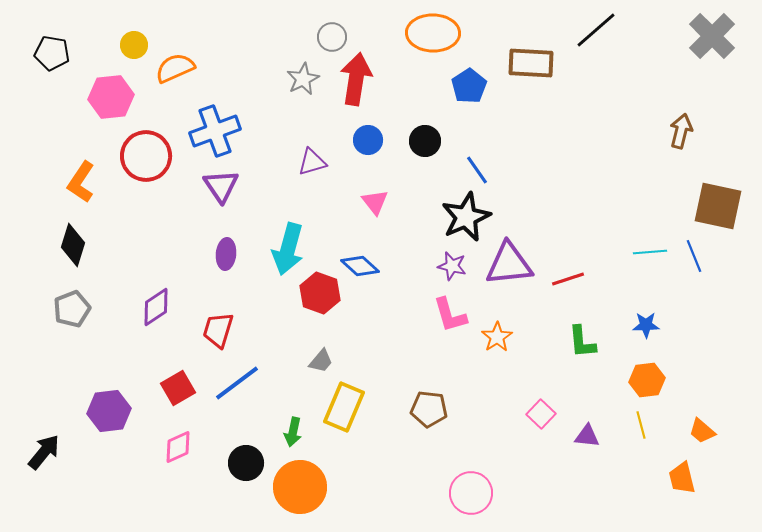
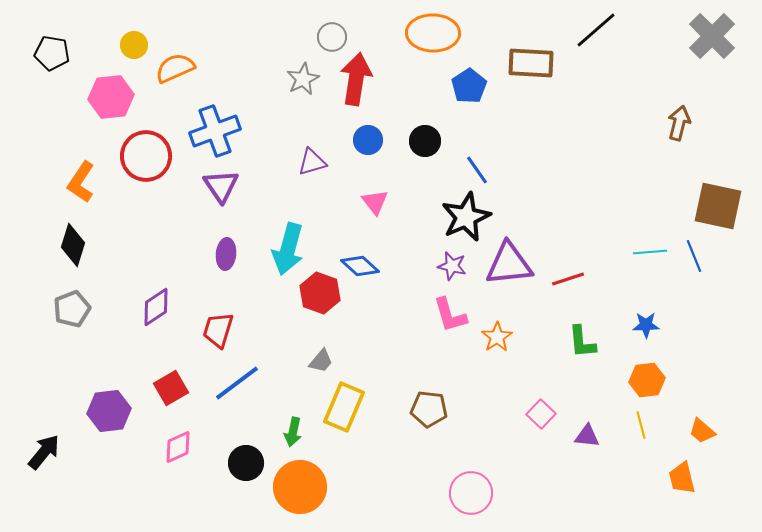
brown arrow at (681, 131): moved 2 px left, 8 px up
red square at (178, 388): moved 7 px left
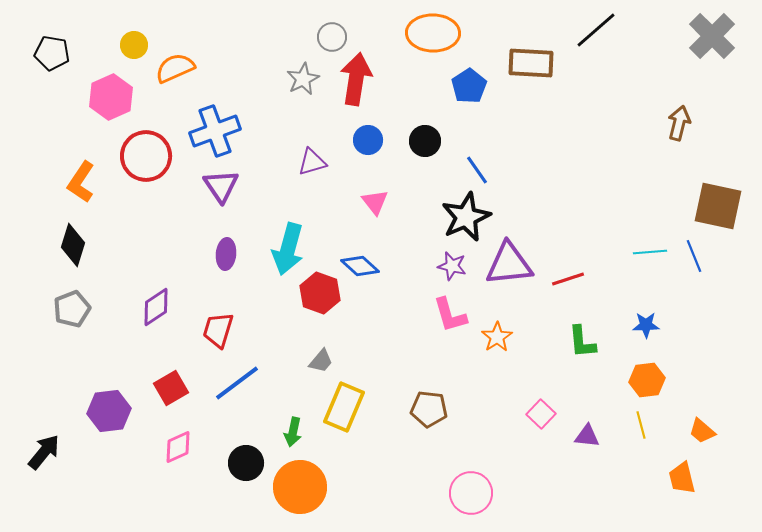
pink hexagon at (111, 97): rotated 18 degrees counterclockwise
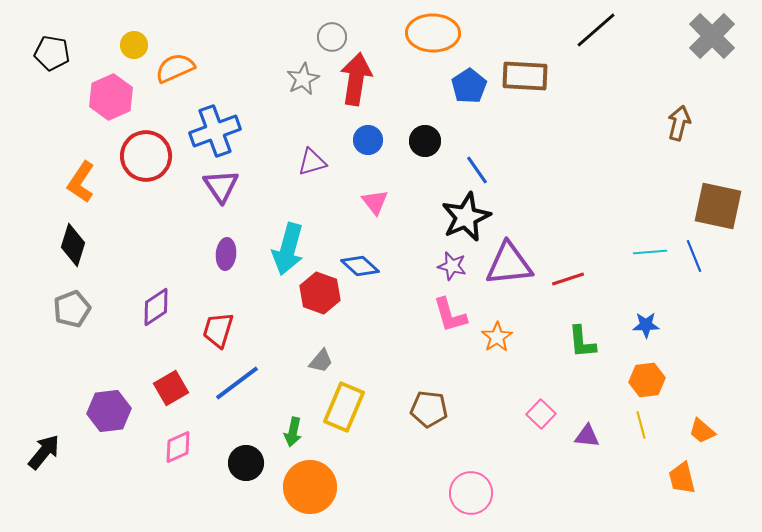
brown rectangle at (531, 63): moved 6 px left, 13 px down
orange circle at (300, 487): moved 10 px right
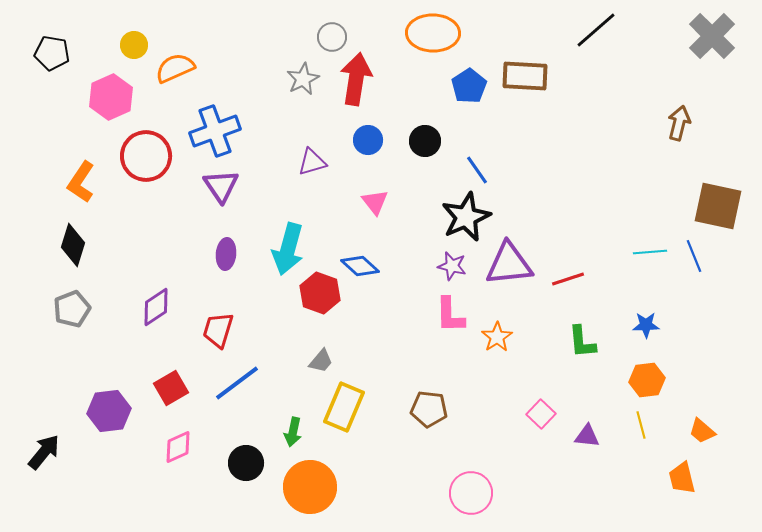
pink L-shape at (450, 315): rotated 15 degrees clockwise
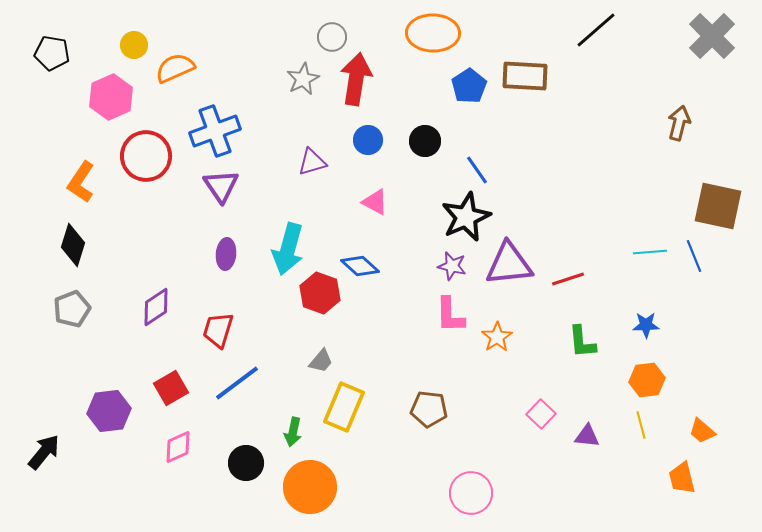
pink triangle at (375, 202): rotated 24 degrees counterclockwise
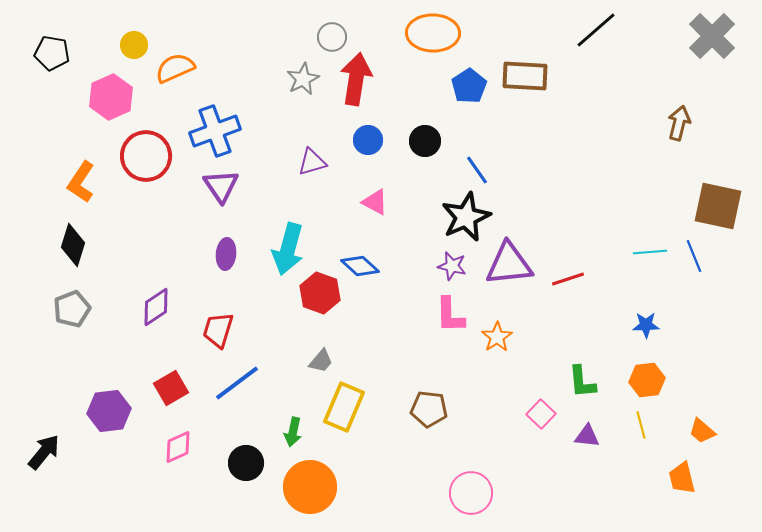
green L-shape at (582, 342): moved 40 px down
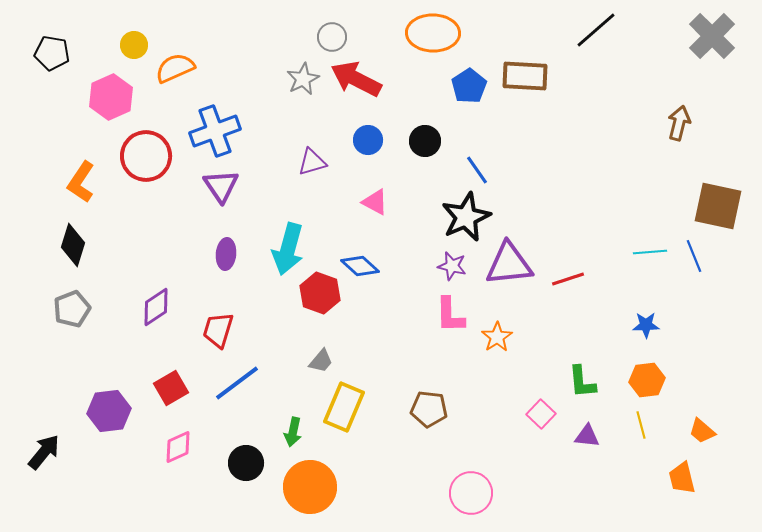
red arrow at (356, 79): rotated 72 degrees counterclockwise
